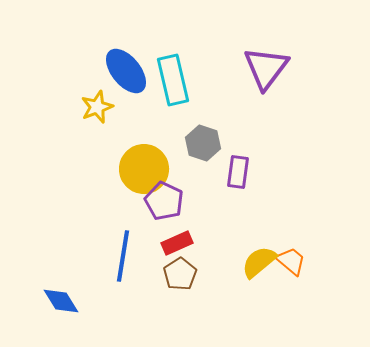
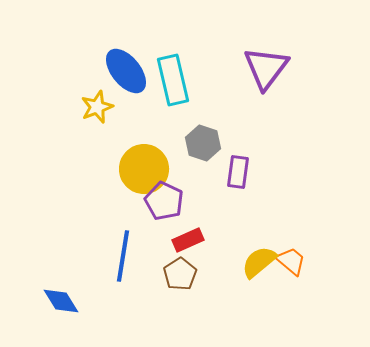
red rectangle: moved 11 px right, 3 px up
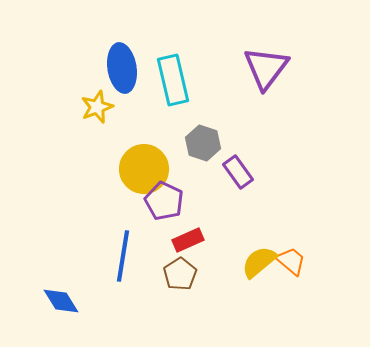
blue ellipse: moved 4 px left, 3 px up; rotated 30 degrees clockwise
purple rectangle: rotated 44 degrees counterclockwise
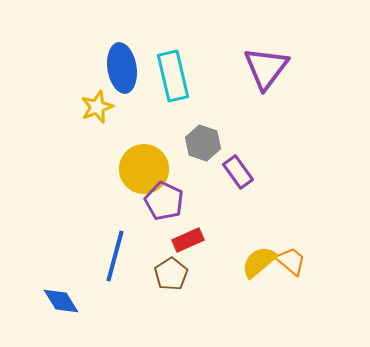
cyan rectangle: moved 4 px up
blue line: moved 8 px left; rotated 6 degrees clockwise
brown pentagon: moved 9 px left
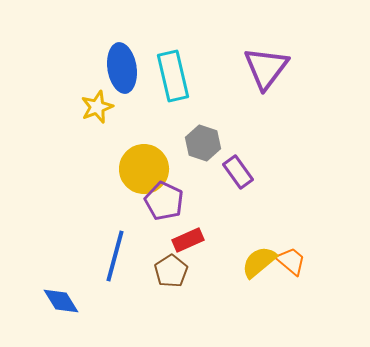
brown pentagon: moved 3 px up
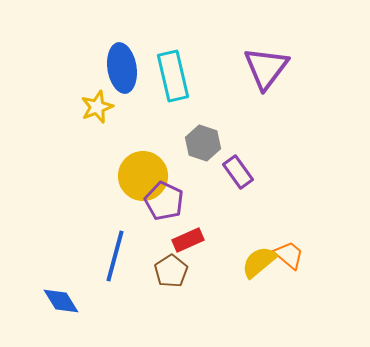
yellow circle: moved 1 px left, 7 px down
orange trapezoid: moved 2 px left, 6 px up
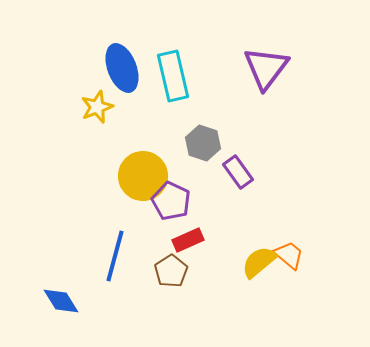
blue ellipse: rotated 12 degrees counterclockwise
purple pentagon: moved 7 px right
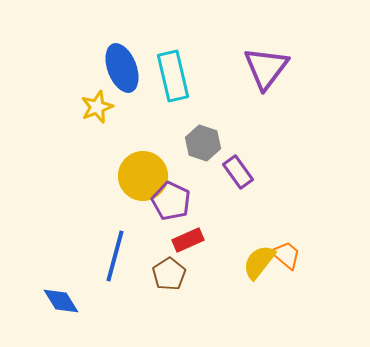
orange trapezoid: moved 3 px left
yellow semicircle: rotated 12 degrees counterclockwise
brown pentagon: moved 2 px left, 3 px down
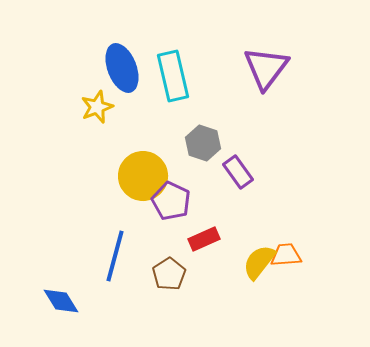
red rectangle: moved 16 px right, 1 px up
orange trapezoid: rotated 44 degrees counterclockwise
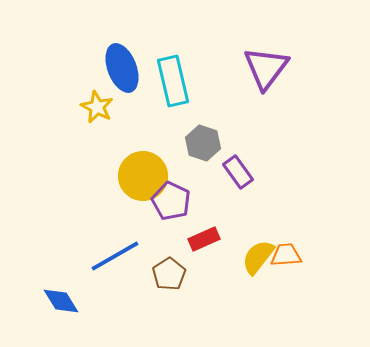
cyan rectangle: moved 5 px down
yellow star: rotated 24 degrees counterclockwise
blue line: rotated 45 degrees clockwise
yellow semicircle: moved 1 px left, 5 px up
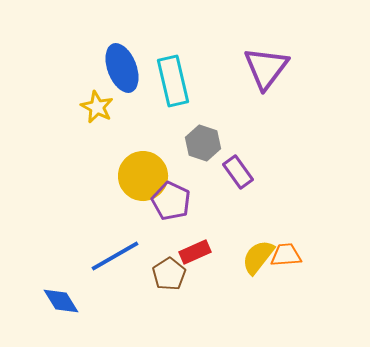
red rectangle: moved 9 px left, 13 px down
